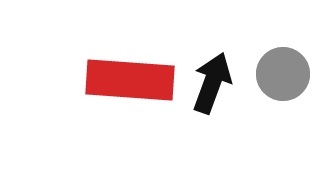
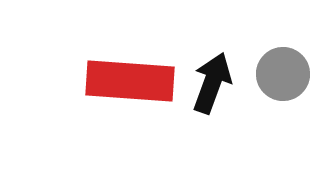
red rectangle: moved 1 px down
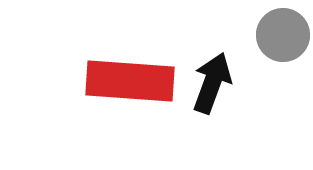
gray circle: moved 39 px up
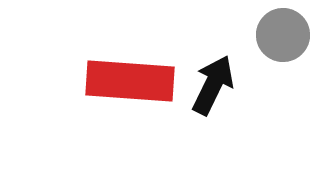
black arrow: moved 1 px right, 2 px down; rotated 6 degrees clockwise
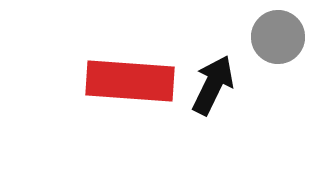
gray circle: moved 5 px left, 2 px down
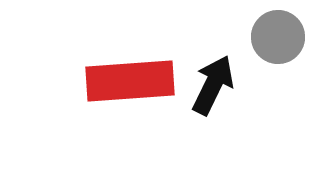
red rectangle: rotated 8 degrees counterclockwise
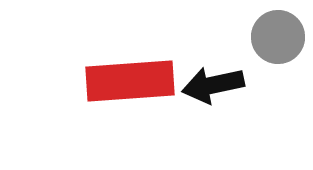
black arrow: rotated 128 degrees counterclockwise
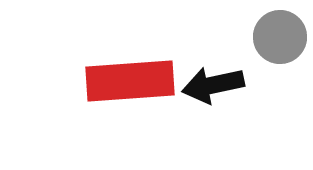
gray circle: moved 2 px right
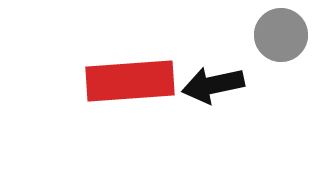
gray circle: moved 1 px right, 2 px up
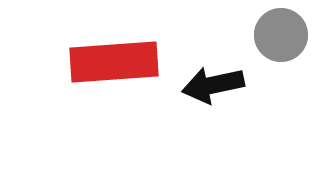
red rectangle: moved 16 px left, 19 px up
